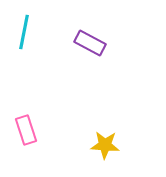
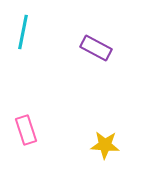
cyan line: moved 1 px left
purple rectangle: moved 6 px right, 5 px down
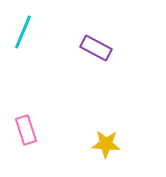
cyan line: rotated 12 degrees clockwise
yellow star: moved 1 px right, 1 px up
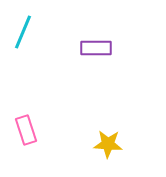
purple rectangle: rotated 28 degrees counterclockwise
yellow star: moved 2 px right
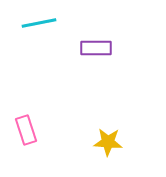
cyan line: moved 16 px right, 9 px up; rotated 56 degrees clockwise
yellow star: moved 2 px up
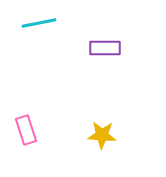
purple rectangle: moved 9 px right
yellow star: moved 6 px left, 7 px up
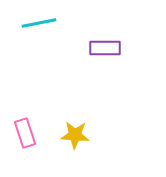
pink rectangle: moved 1 px left, 3 px down
yellow star: moved 27 px left
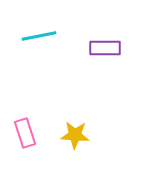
cyan line: moved 13 px down
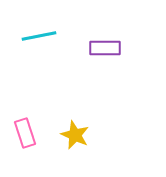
yellow star: rotated 20 degrees clockwise
